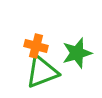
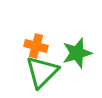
green triangle: rotated 24 degrees counterclockwise
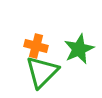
green star: moved 2 px right, 4 px up; rotated 8 degrees counterclockwise
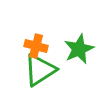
green triangle: moved 2 px left, 2 px up; rotated 12 degrees clockwise
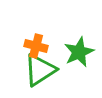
green star: moved 3 px down
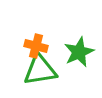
green triangle: rotated 24 degrees clockwise
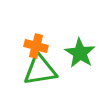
green star: moved 1 px right, 1 px down; rotated 16 degrees counterclockwise
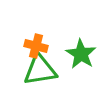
green star: moved 1 px right, 1 px down
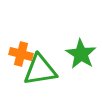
orange cross: moved 15 px left, 8 px down
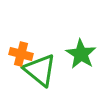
green triangle: rotated 48 degrees clockwise
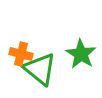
green triangle: moved 1 px up
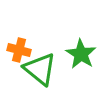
orange cross: moved 2 px left, 4 px up
